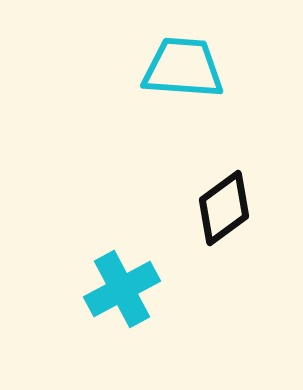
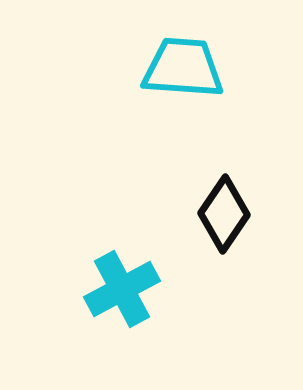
black diamond: moved 6 px down; rotated 20 degrees counterclockwise
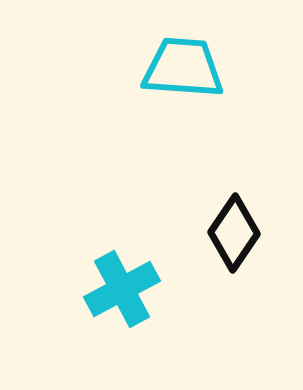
black diamond: moved 10 px right, 19 px down
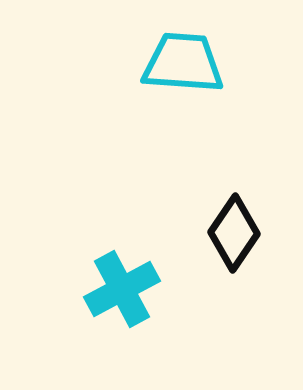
cyan trapezoid: moved 5 px up
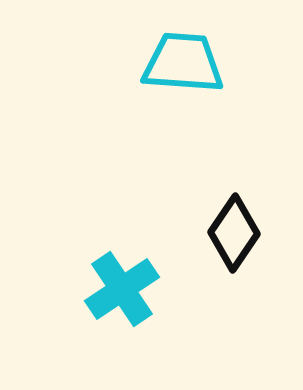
cyan cross: rotated 6 degrees counterclockwise
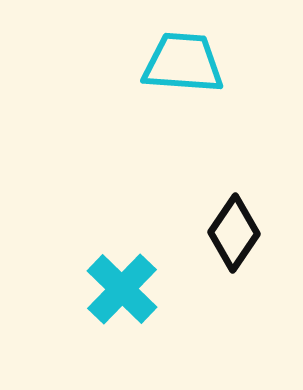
cyan cross: rotated 12 degrees counterclockwise
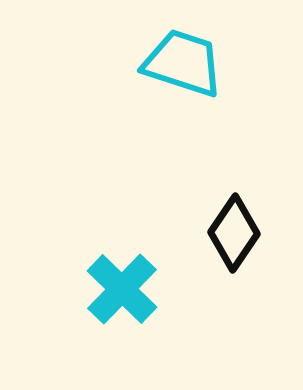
cyan trapezoid: rotated 14 degrees clockwise
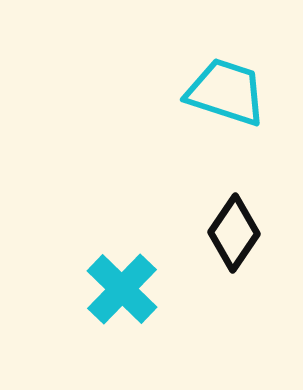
cyan trapezoid: moved 43 px right, 29 px down
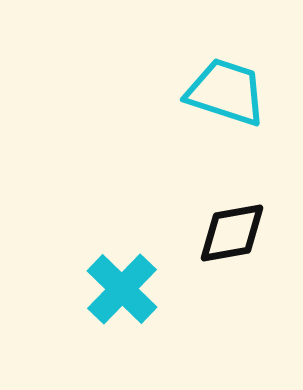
black diamond: moved 2 px left; rotated 46 degrees clockwise
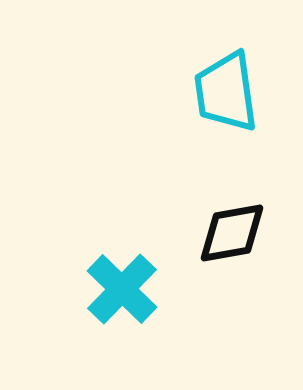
cyan trapezoid: rotated 116 degrees counterclockwise
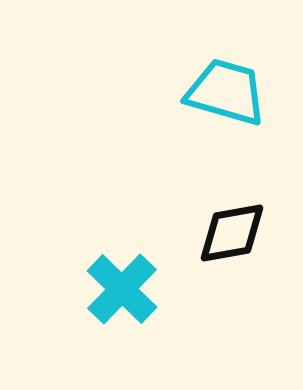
cyan trapezoid: rotated 114 degrees clockwise
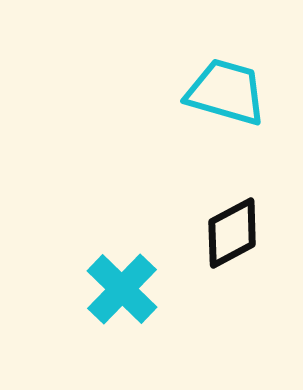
black diamond: rotated 18 degrees counterclockwise
